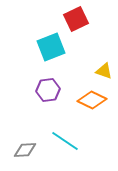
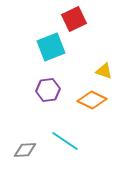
red square: moved 2 px left
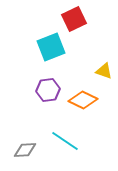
orange diamond: moved 9 px left
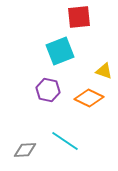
red square: moved 5 px right, 2 px up; rotated 20 degrees clockwise
cyan square: moved 9 px right, 4 px down
purple hexagon: rotated 20 degrees clockwise
orange diamond: moved 6 px right, 2 px up
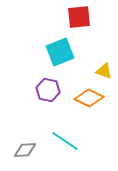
cyan square: moved 1 px down
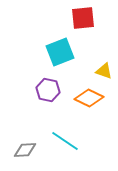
red square: moved 4 px right, 1 px down
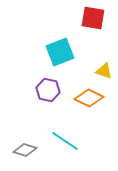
red square: moved 10 px right; rotated 15 degrees clockwise
gray diamond: rotated 20 degrees clockwise
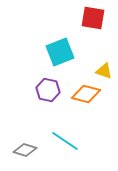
orange diamond: moved 3 px left, 4 px up; rotated 12 degrees counterclockwise
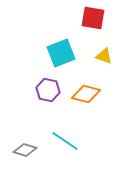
cyan square: moved 1 px right, 1 px down
yellow triangle: moved 15 px up
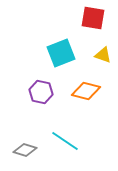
yellow triangle: moved 1 px left, 1 px up
purple hexagon: moved 7 px left, 2 px down
orange diamond: moved 3 px up
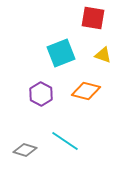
purple hexagon: moved 2 px down; rotated 15 degrees clockwise
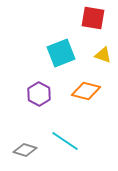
purple hexagon: moved 2 px left
